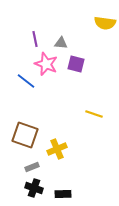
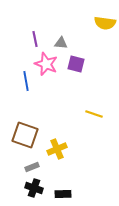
blue line: rotated 42 degrees clockwise
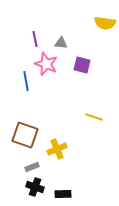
purple square: moved 6 px right, 1 px down
yellow line: moved 3 px down
black cross: moved 1 px right, 1 px up
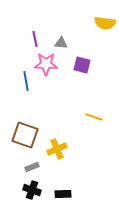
pink star: rotated 20 degrees counterclockwise
black cross: moved 3 px left, 3 px down
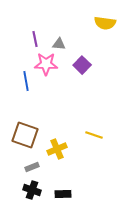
gray triangle: moved 2 px left, 1 px down
purple square: rotated 30 degrees clockwise
yellow line: moved 18 px down
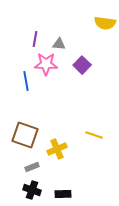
purple line: rotated 21 degrees clockwise
